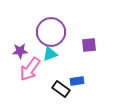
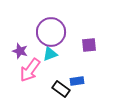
purple star: rotated 21 degrees clockwise
pink arrow: moved 1 px down
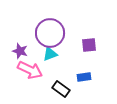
purple circle: moved 1 px left, 1 px down
pink arrow: rotated 100 degrees counterclockwise
blue rectangle: moved 7 px right, 4 px up
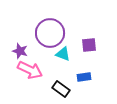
cyan triangle: moved 13 px right; rotated 42 degrees clockwise
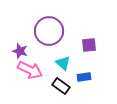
purple circle: moved 1 px left, 2 px up
cyan triangle: moved 9 px down; rotated 21 degrees clockwise
black rectangle: moved 3 px up
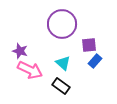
purple circle: moved 13 px right, 7 px up
blue rectangle: moved 11 px right, 16 px up; rotated 40 degrees counterclockwise
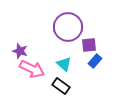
purple circle: moved 6 px right, 3 px down
cyan triangle: moved 1 px right, 1 px down
pink arrow: moved 2 px right, 1 px up
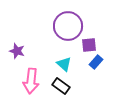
purple circle: moved 1 px up
purple star: moved 3 px left
blue rectangle: moved 1 px right, 1 px down
pink arrow: moved 1 px left, 12 px down; rotated 70 degrees clockwise
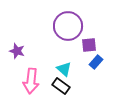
cyan triangle: moved 5 px down
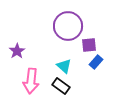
purple star: rotated 21 degrees clockwise
cyan triangle: moved 3 px up
